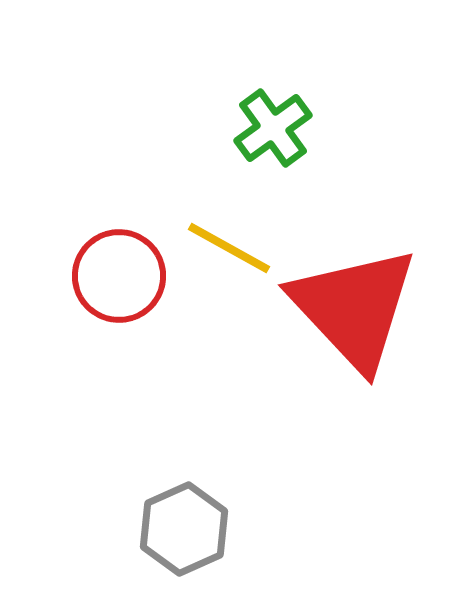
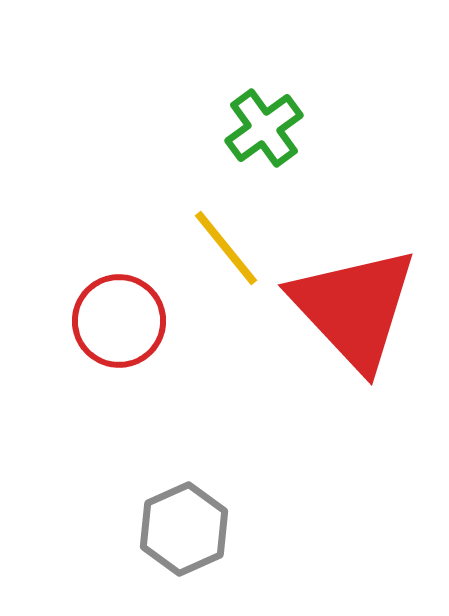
green cross: moved 9 px left
yellow line: moved 3 px left; rotated 22 degrees clockwise
red circle: moved 45 px down
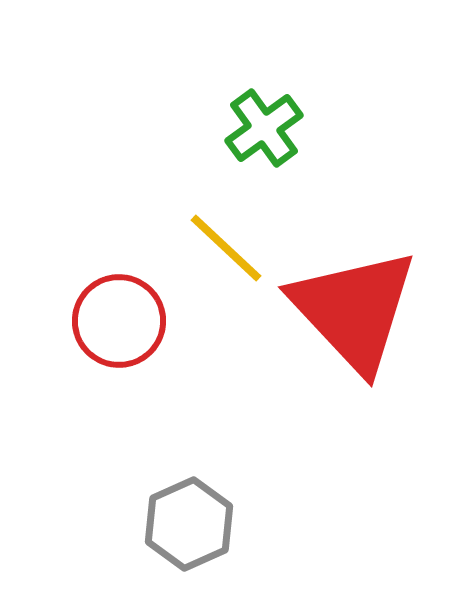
yellow line: rotated 8 degrees counterclockwise
red triangle: moved 2 px down
gray hexagon: moved 5 px right, 5 px up
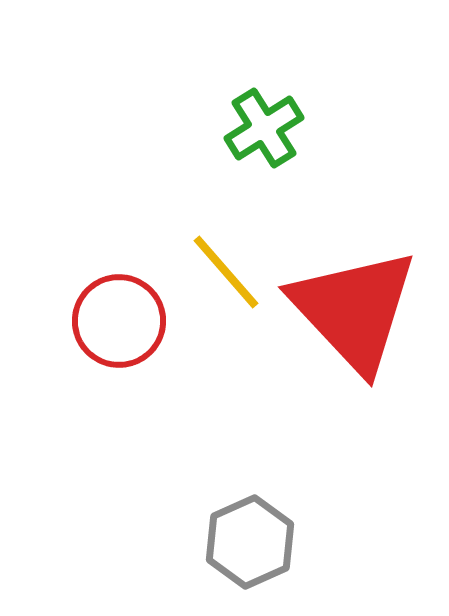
green cross: rotated 4 degrees clockwise
yellow line: moved 24 px down; rotated 6 degrees clockwise
gray hexagon: moved 61 px right, 18 px down
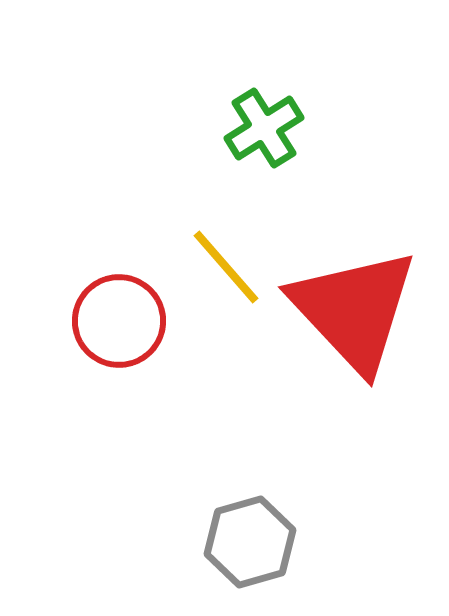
yellow line: moved 5 px up
gray hexagon: rotated 8 degrees clockwise
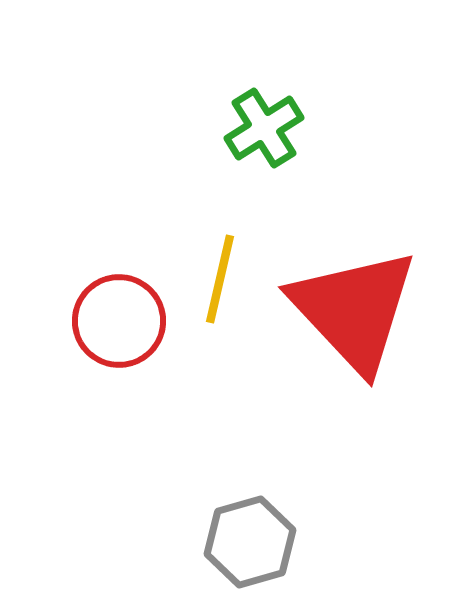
yellow line: moved 6 px left, 12 px down; rotated 54 degrees clockwise
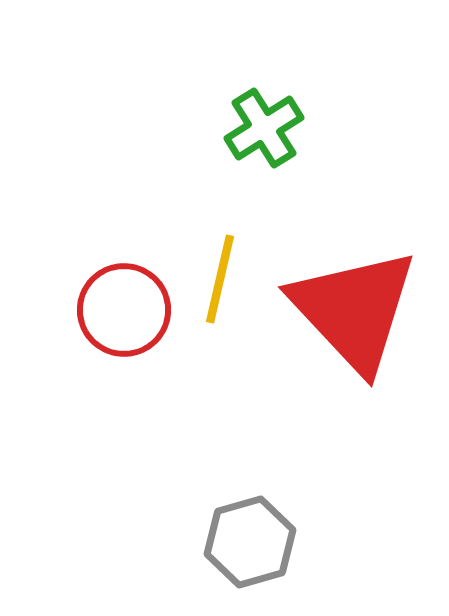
red circle: moved 5 px right, 11 px up
